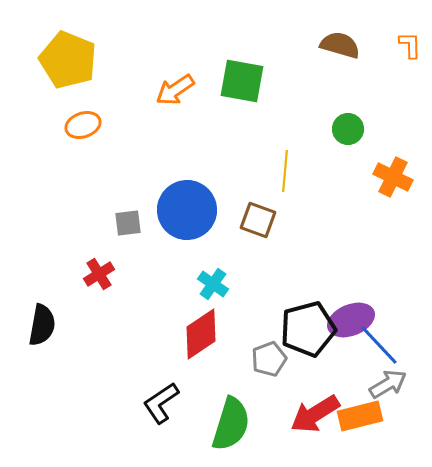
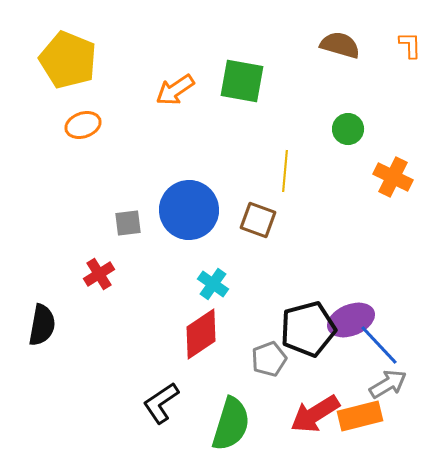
blue circle: moved 2 px right
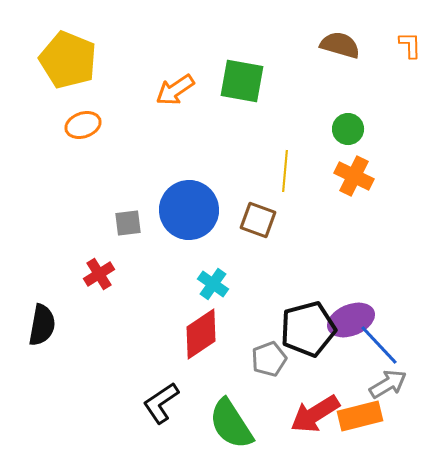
orange cross: moved 39 px left, 1 px up
green semicircle: rotated 130 degrees clockwise
